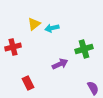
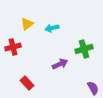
yellow triangle: moved 7 px left
red rectangle: moved 1 px left; rotated 16 degrees counterclockwise
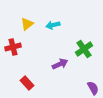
cyan arrow: moved 1 px right, 3 px up
green cross: rotated 18 degrees counterclockwise
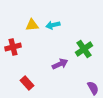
yellow triangle: moved 5 px right, 1 px down; rotated 32 degrees clockwise
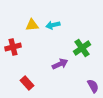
green cross: moved 2 px left, 1 px up
purple semicircle: moved 2 px up
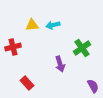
purple arrow: rotated 98 degrees clockwise
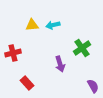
red cross: moved 6 px down
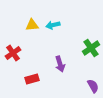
green cross: moved 9 px right
red cross: rotated 21 degrees counterclockwise
red rectangle: moved 5 px right, 4 px up; rotated 64 degrees counterclockwise
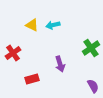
yellow triangle: rotated 32 degrees clockwise
